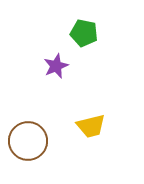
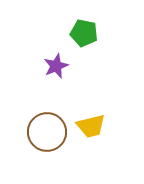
brown circle: moved 19 px right, 9 px up
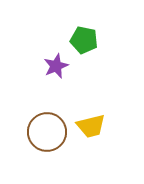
green pentagon: moved 7 px down
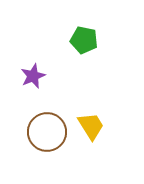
purple star: moved 23 px left, 10 px down
yellow trapezoid: rotated 108 degrees counterclockwise
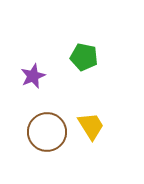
green pentagon: moved 17 px down
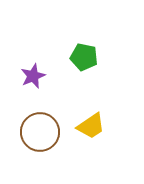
yellow trapezoid: rotated 88 degrees clockwise
brown circle: moved 7 px left
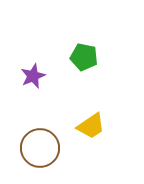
brown circle: moved 16 px down
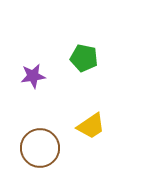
green pentagon: moved 1 px down
purple star: rotated 15 degrees clockwise
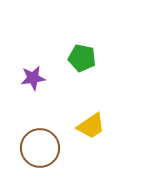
green pentagon: moved 2 px left
purple star: moved 2 px down
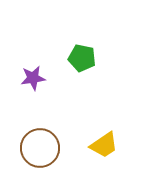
yellow trapezoid: moved 13 px right, 19 px down
